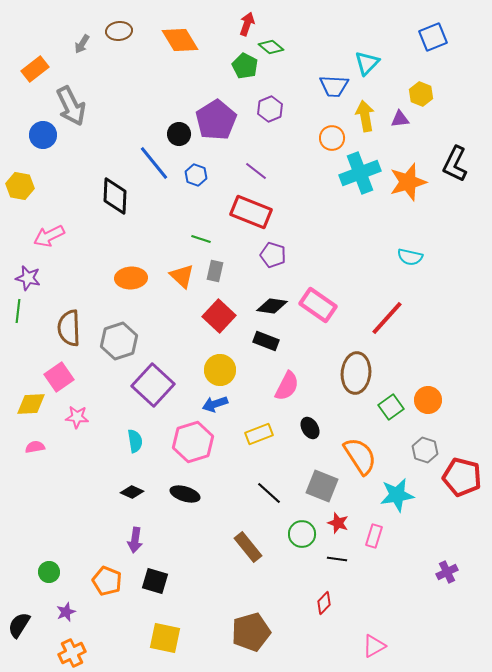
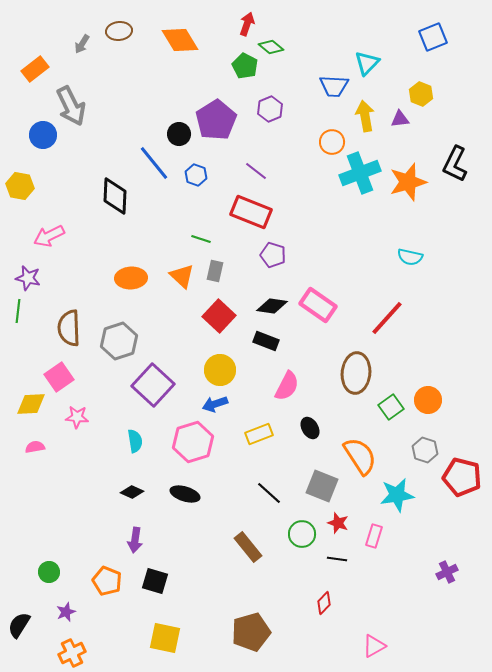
orange circle at (332, 138): moved 4 px down
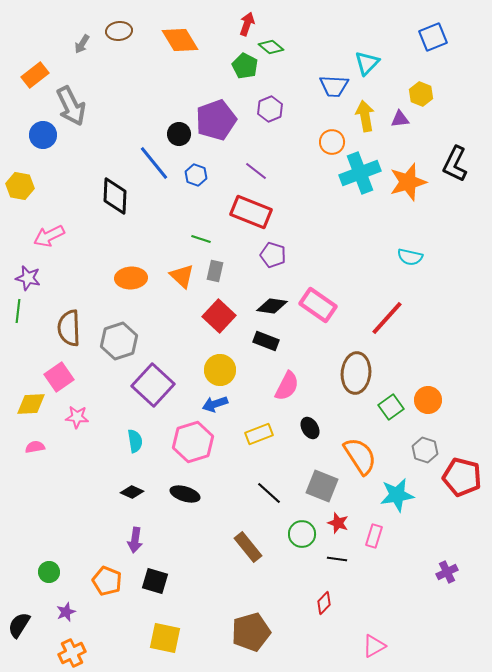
orange rectangle at (35, 69): moved 6 px down
purple pentagon at (216, 120): rotated 12 degrees clockwise
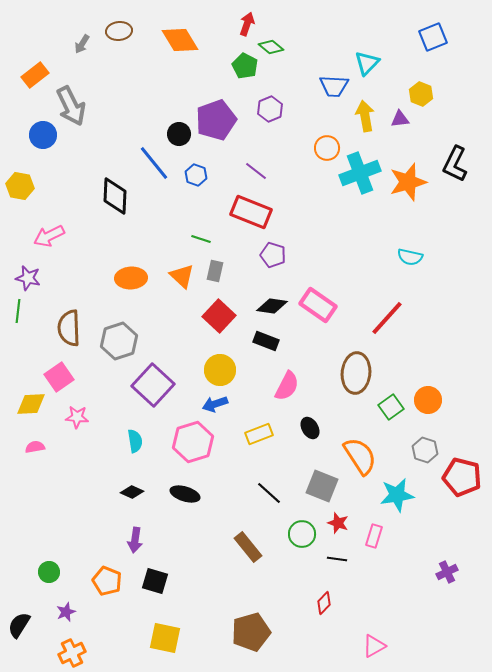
orange circle at (332, 142): moved 5 px left, 6 px down
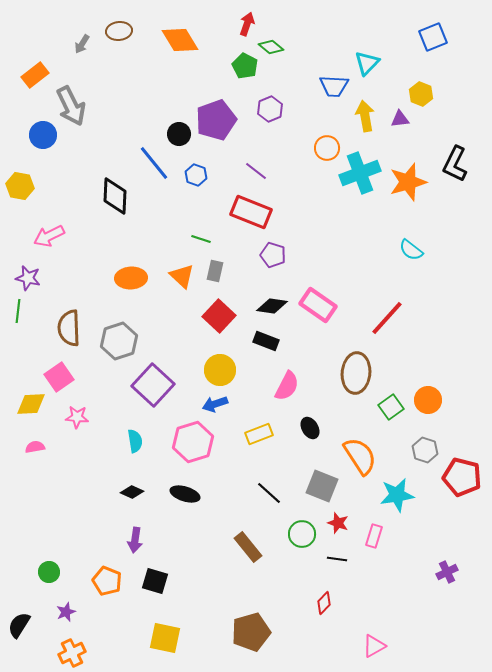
cyan semicircle at (410, 257): moved 1 px right, 7 px up; rotated 25 degrees clockwise
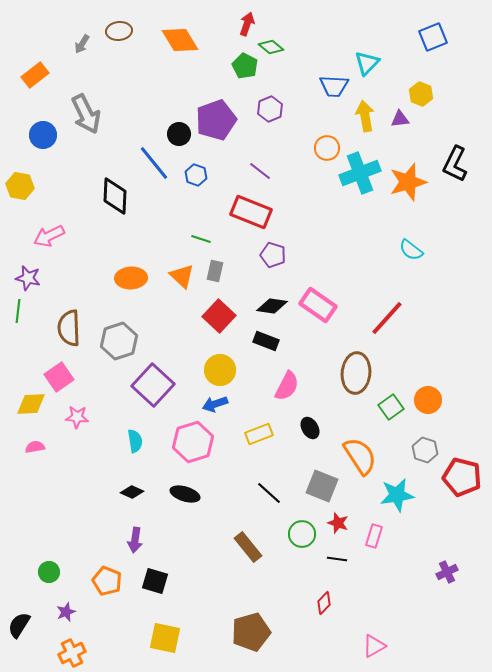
gray arrow at (71, 106): moved 15 px right, 8 px down
purple line at (256, 171): moved 4 px right
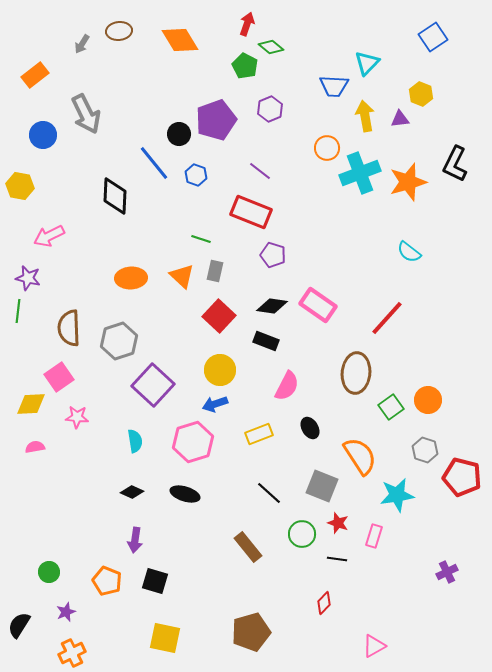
blue square at (433, 37): rotated 12 degrees counterclockwise
cyan semicircle at (411, 250): moved 2 px left, 2 px down
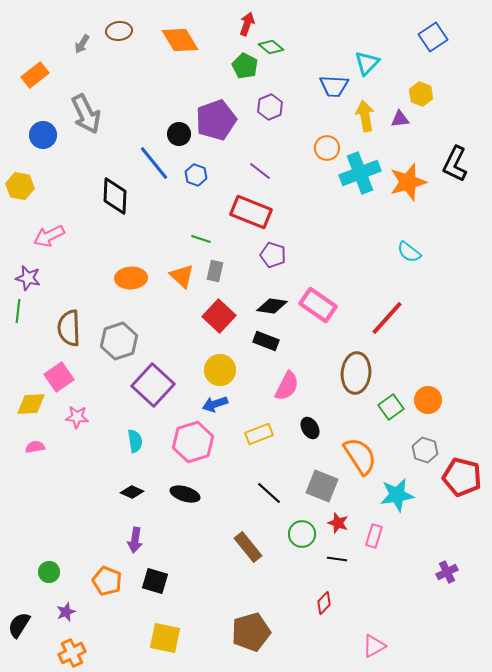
purple hexagon at (270, 109): moved 2 px up
